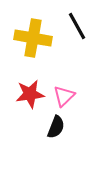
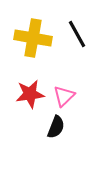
black line: moved 8 px down
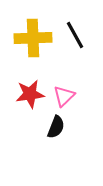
black line: moved 2 px left, 1 px down
yellow cross: rotated 12 degrees counterclockwise
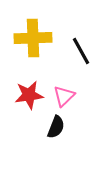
black line: moved 6 px right, 16 px down
red star: moved 1 px left, 1 px down
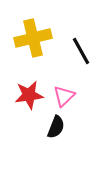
yellow cross: rotated 12 degrees counterclockwise
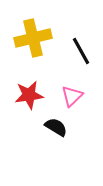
pink triangle: moved 8 px right
black semicircle: rotated 80 degrees counterclockwise
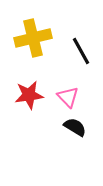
pink triangle: moved 4 px left, 1 px down; rotated 30 degrees counterclockwise
black semicircle: moved 19 px right
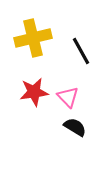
red star: moved 5 px right, 3 px up
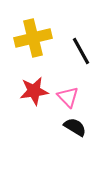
red star: moved 1 px up
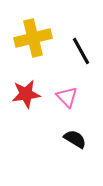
red star: moved 8 px left, 3 px down
pink triangle: moved 1 px left
black semicircle: moved 12 px down
